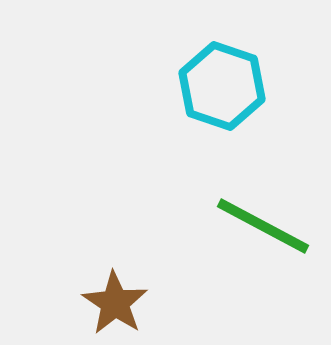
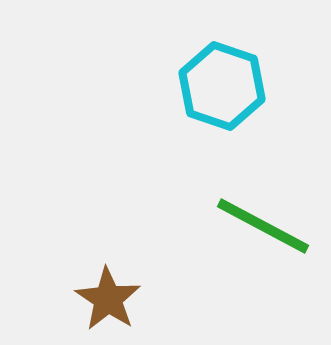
brown star: moved 7 px left, 4 px up
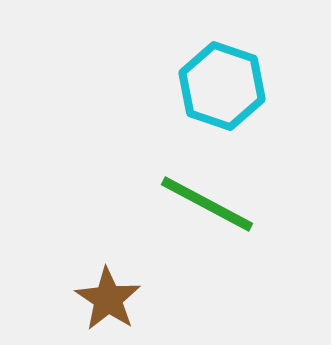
green line: moved 56 px left, 22 px up
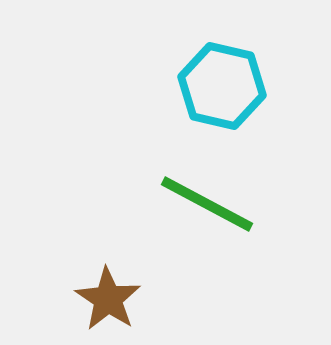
cyan hexagon: rotated 6 degrees counterclockwise
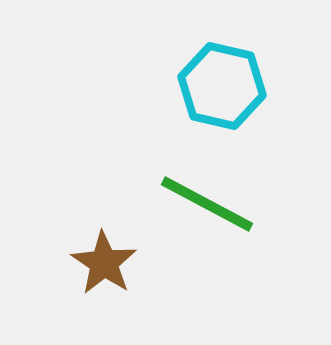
brown star: moved 4 px left, 36 px up
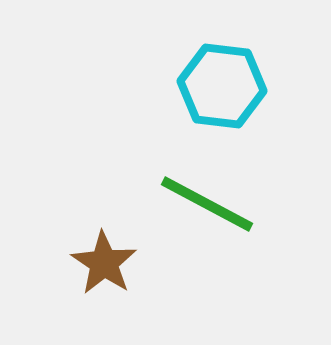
cyan hexagon: rotated 6 degrees counterclockwise
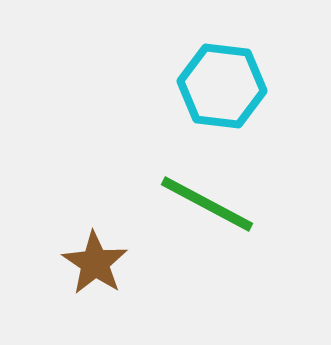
brown star: moved 9 px left
